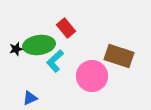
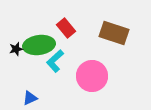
brown rectangle: moved 5 px left, 23 px up
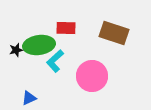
red rectangle: rotated 48 degrees counterclockwise
black star: moved 1 px down
blue triangle: moved 1 px left
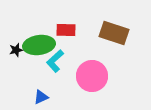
red rectangle: moved 2 px down
blue triangle: moved 12 px right, 1 px up
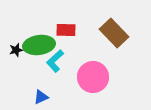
brown rectangle: rotated 28 degrees clockwise
pink circle: moved 1 px right, 1 px down
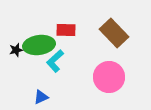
pink circle: moved 16 px right
